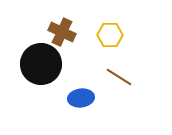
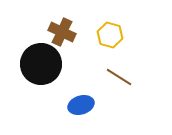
yellow hexagon: rotated 15 degrees clockwise
blue ellipse: moved 7 px down; rotated 10 degrees counterclockwise
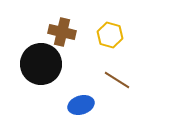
brown cross: rotated 12 degrees counterclockwise
brown line: moved 2 px left, 3 px down
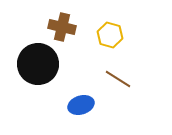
brown cross: moved 5 px up
black circle: moved 3 px left
brown line: moved 1 px right, 1 px up
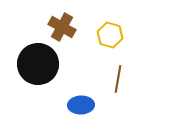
brown cross: rotated 16 degrees clockwise
brown line: rotated 68 degrees clockwise
blue ellipse: rotated 15 degrees clockwise
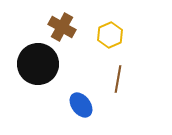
yellow hexagon: rotated 20 degrees clockwise
blue ellipse: rotated 55 degrees clockwise
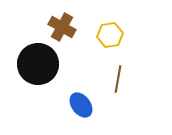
yellow hexagon: rotated 15 degrees clockwise
